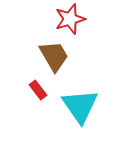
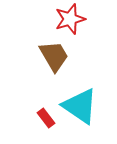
red rectangle: moved 8 px right, 28 px down
cyan triangle: rotated 21 degrees counterclockwise
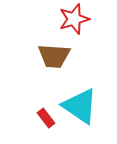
red star: moved 4 px right
brown trapezoid: rotated 124 degrees clockwise
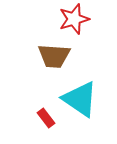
cyan triangle: moved 7 px up
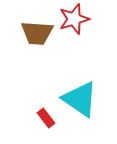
brown trapezoid: moved 17 px left, 23 px up
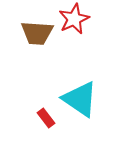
red star: rotated 8 degrees counterclockwise
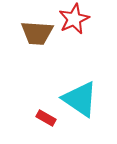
red rectangle: rotated 24 degrees counterclockwise
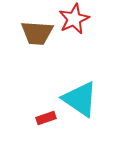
red rectangle: rotated 48 degrees counterclockwise
